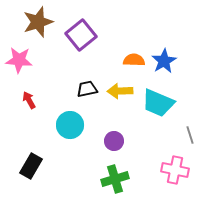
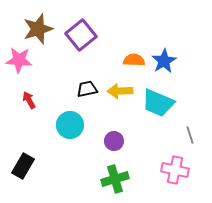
brown star: moved 7 px down
black rectangle: moved 8 px left
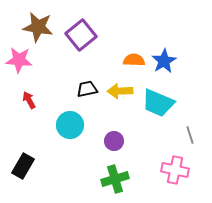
brown star: moved 2 px up; rotated 28 degrees clockwise
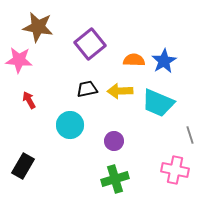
purple square: moved 9 px right, 9 px down
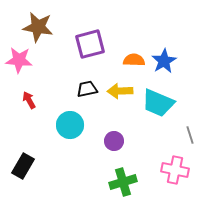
purple square: rotated 24 degrees clockwise
green cross: moved 8 px right, 3 px down
